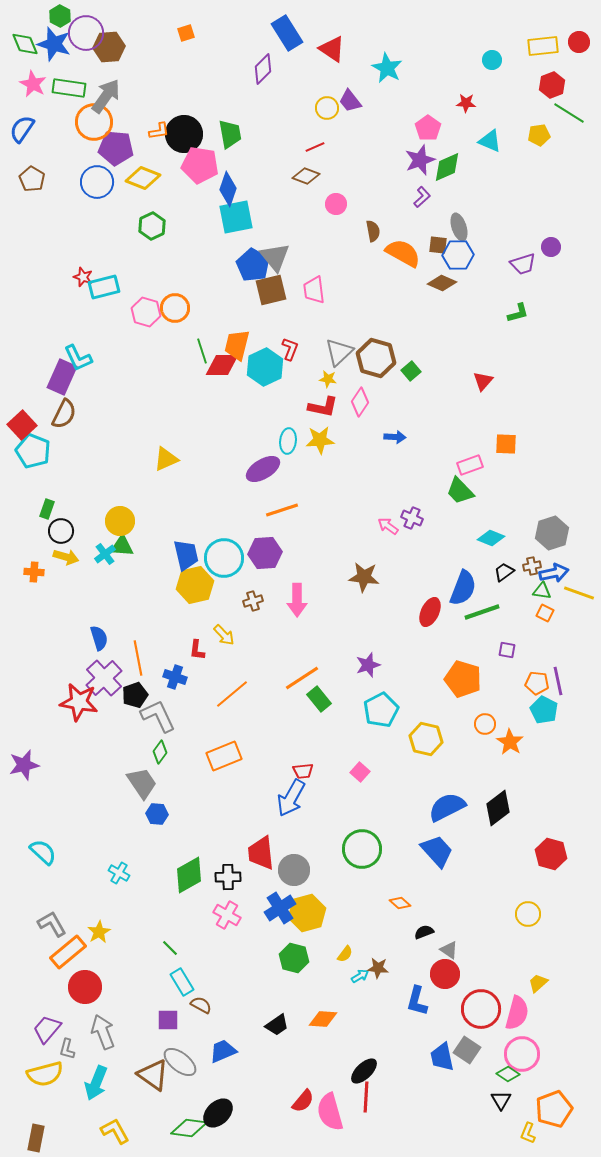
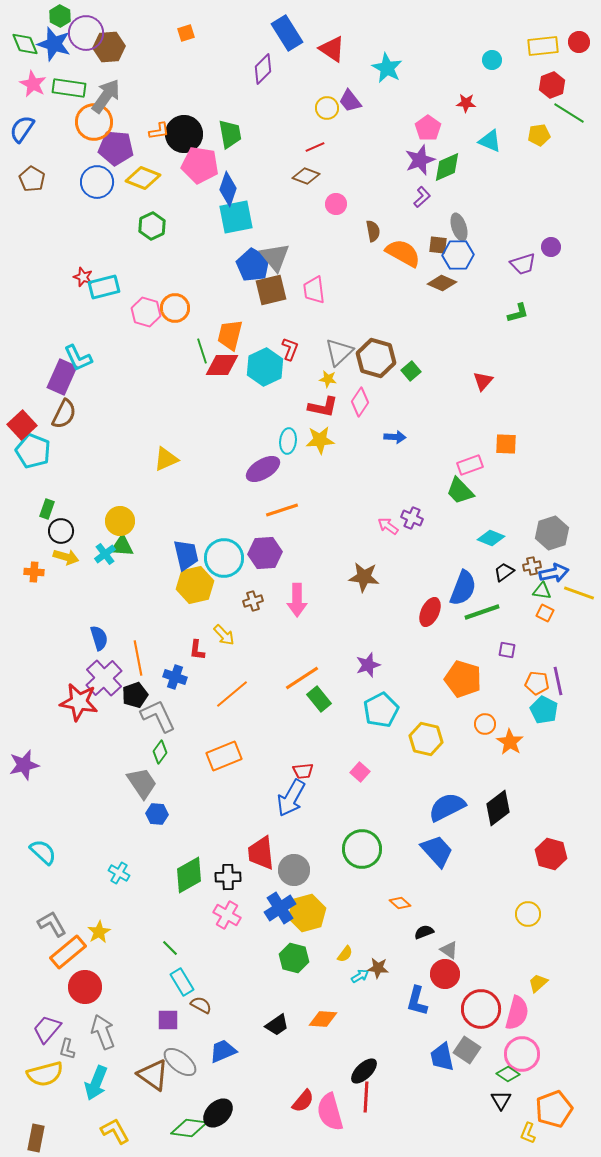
orange trapezoid at (237, 345): moved 7 px left, 10 px up
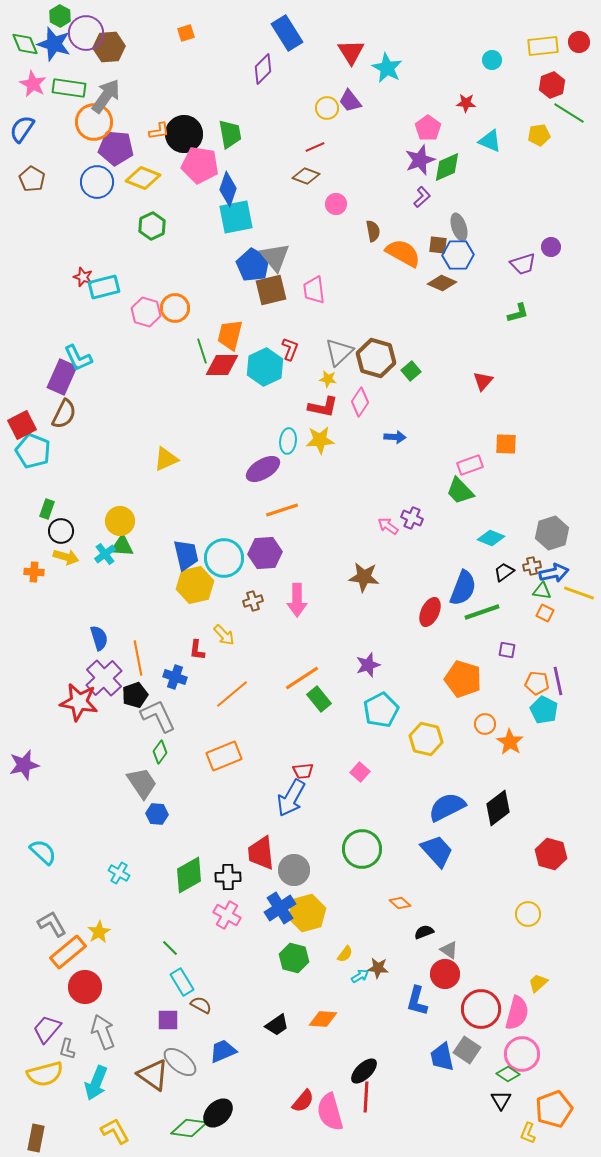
red triangle at (332, 49): moved 19 px right, 3 px down; rotated 24 degrees clockwise
red square at (22, 425): rotated 16 degrees clockwise
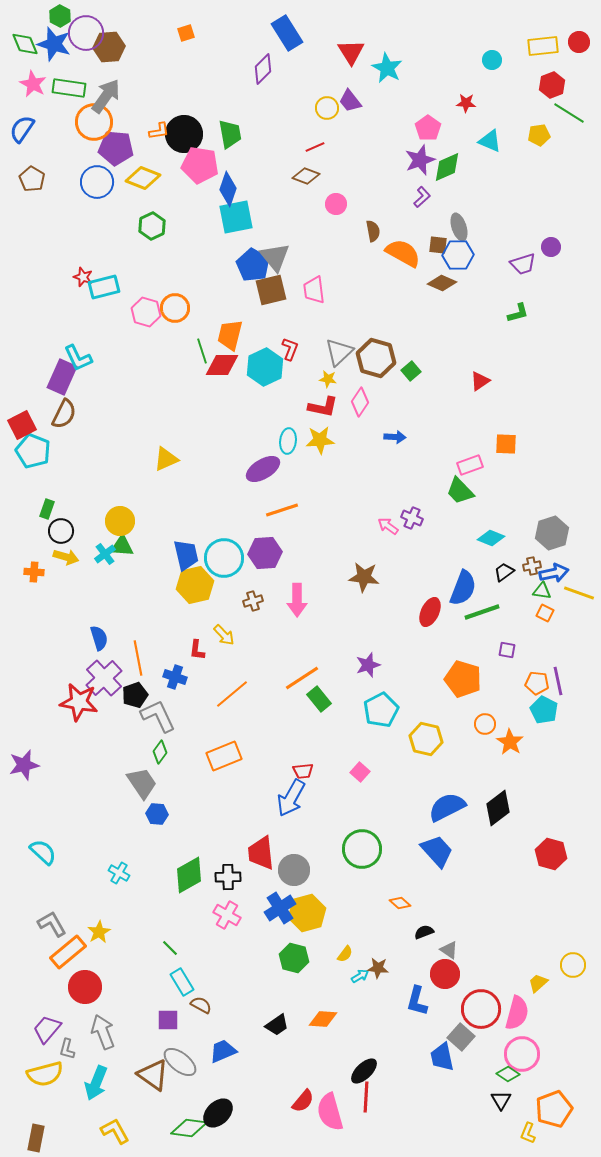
red triangle at (483, 381): moved 3 px left; rotated 15 degrees clockwise
yellow circle at (528, 914): moved 45 px right, 51 px down
gray square at (467, 1050): moved 6 px left, 13 px up; rotated 8 degrees clockwise
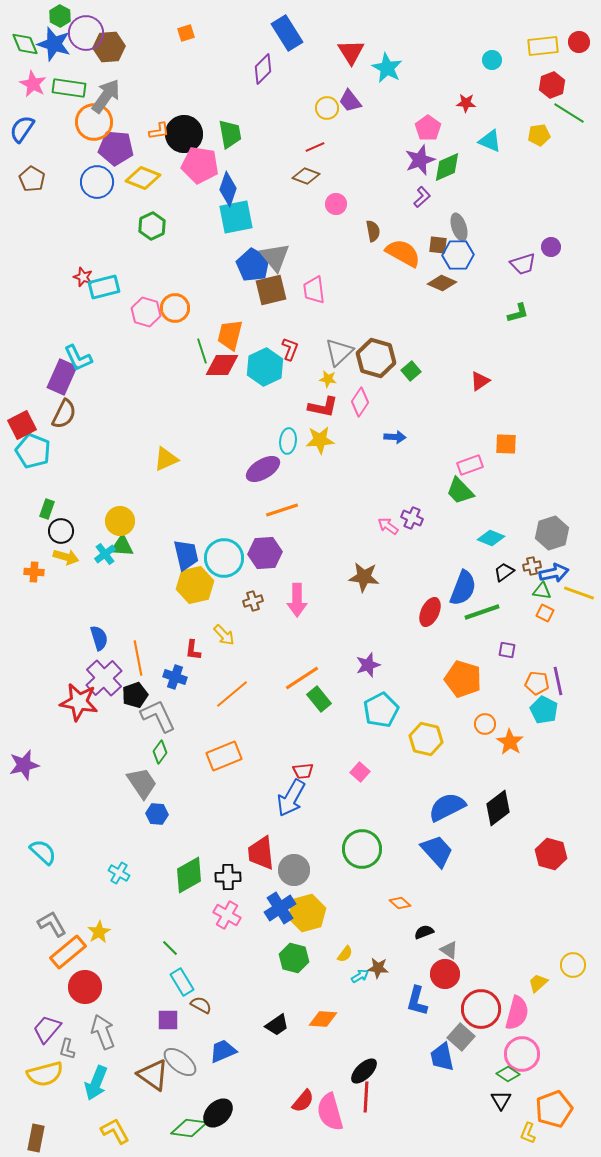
red L-shape at (197, 650): moved 4 px left
